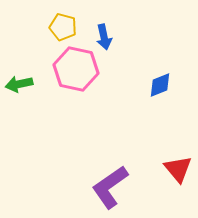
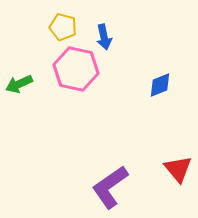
green arrow: rotated 12 degrees counterclockwise
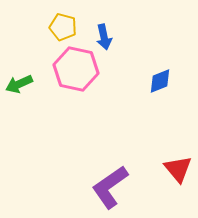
blue diamond: moved 4 px up
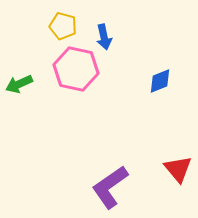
yellow pentagon: moved 1 px up
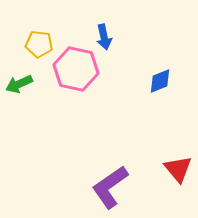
yellow pentagon: moved 24 px left, 18 px down; rotated 8 degrees counterclockwise
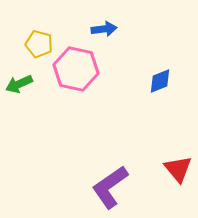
blue arrow: moved 8 px up; rotated 85 degrees counterclockwise
yellow pentagon: rotated 8 degrees clockwise
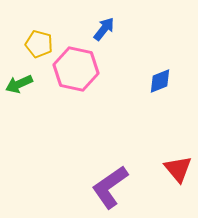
blue arrow: rotated 45 degrees counterclockwise
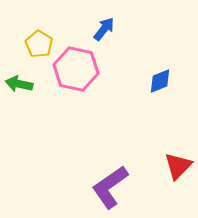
yellow pentagon: rotated 16 degrees clockwise
green arrow: rotated 36 degrees clockwise
red triangle: moved 3 px up; rotated 24 degrees clockwise
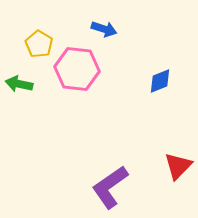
blue arrow: rotated 70 degrees clockwise
pink hexagon: moved 1 px right; rotated 6 degrees counterclockwise
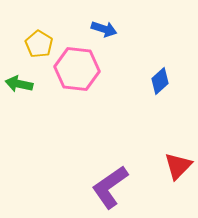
blue diamond: rotated 20 degrees counterclockwise
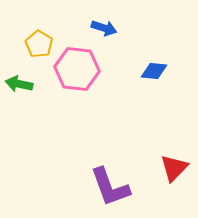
blue arrow: moved 1 px up
blue diamond: moved 6 px left, 10 px up; rotated 48 degrees clockwise
red triangle: moved 4 px left, 2 px down
purple L-shape: rotated 75 degrees counterclockwise
